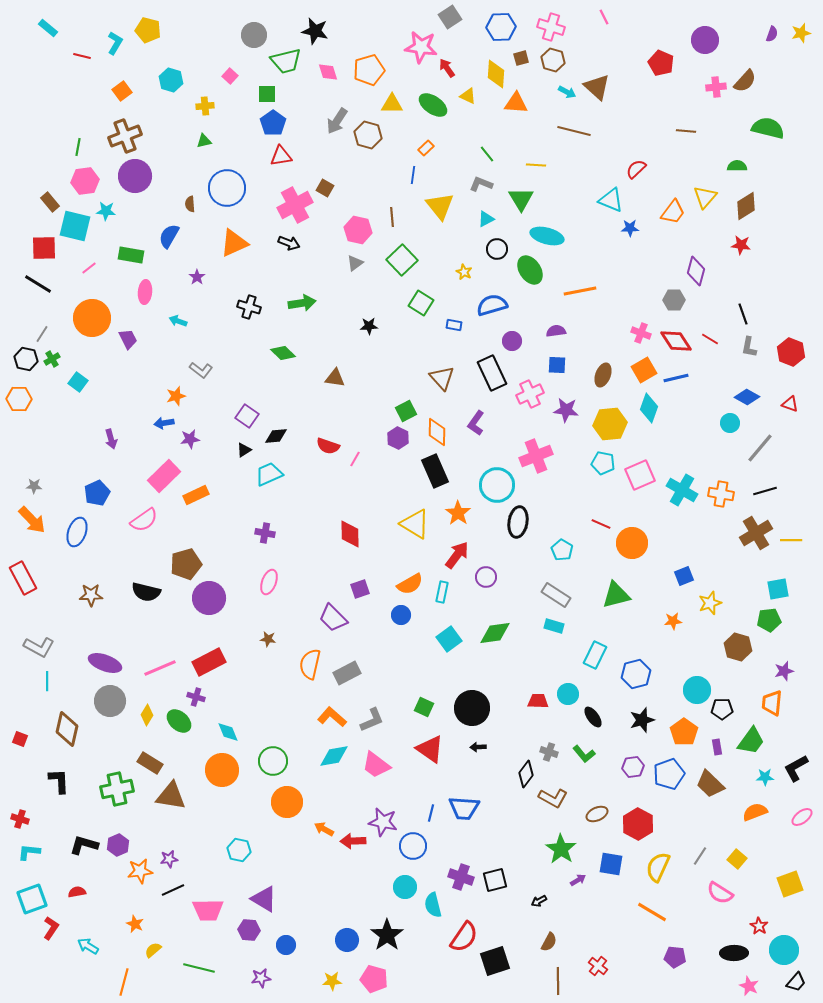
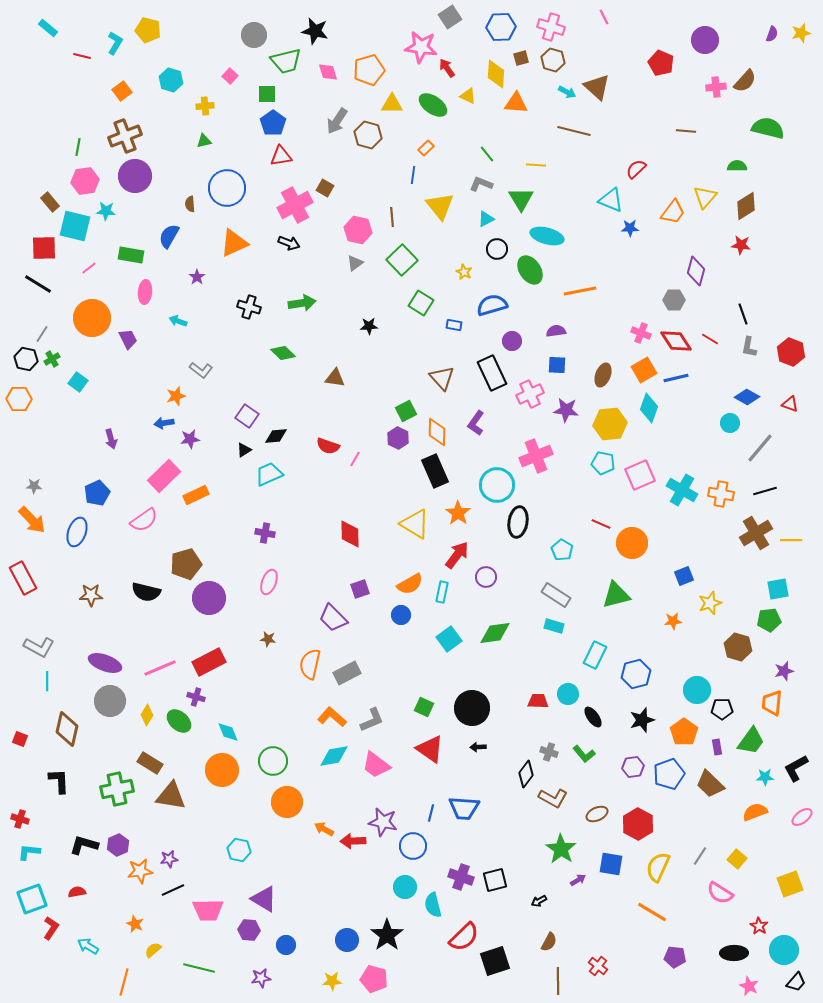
red semicircle at (464, 937): rotated 12 degrees clockwise
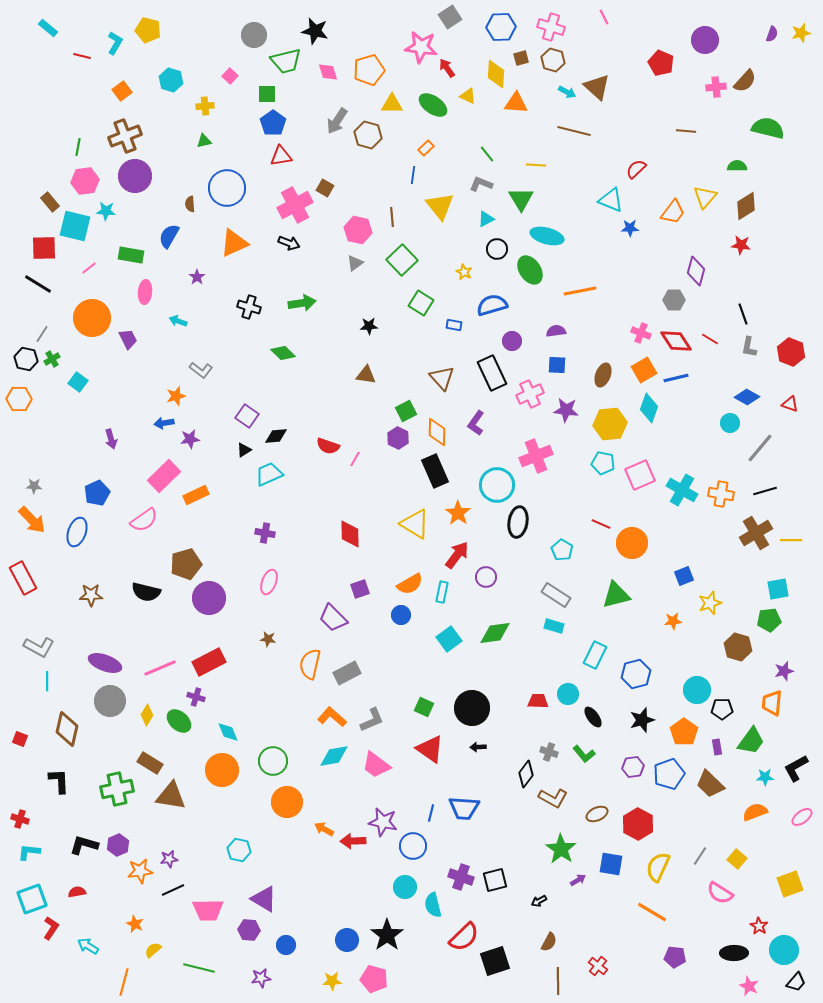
brown triangle at (335, 378): moved 31 px right, 3 px up
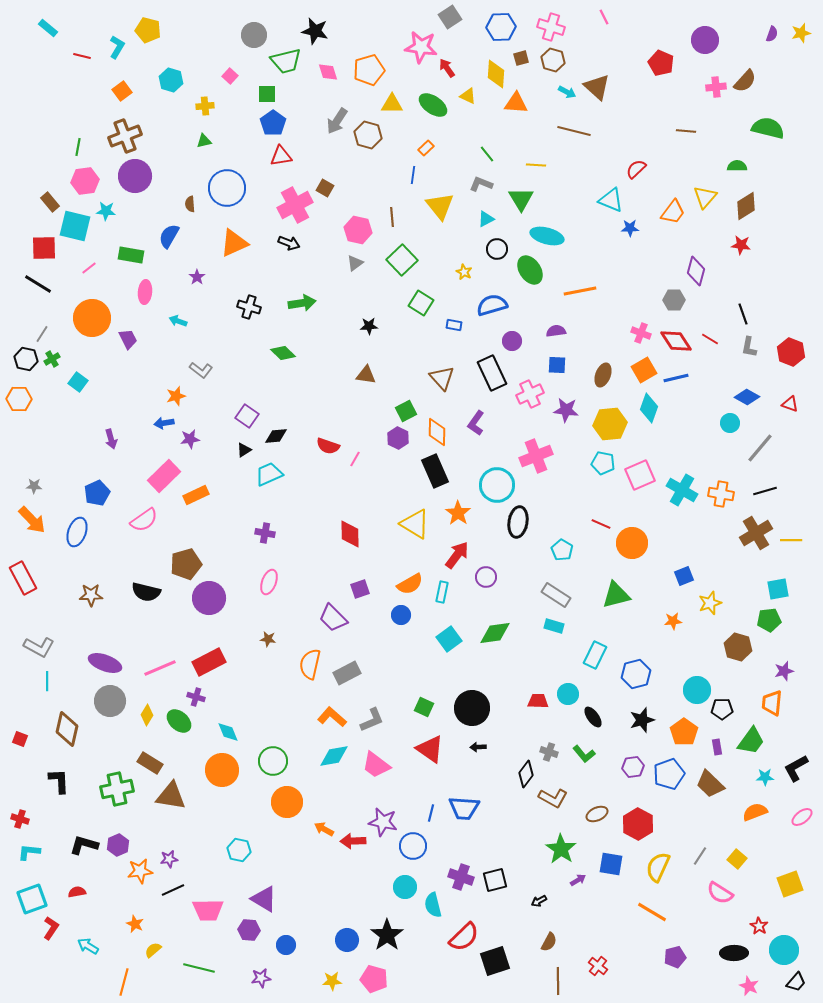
cyan L-shape at (115, 43): moved 2 px right, 4 px down
purple pentagon at (675, 957): rotated 20 degrees counterclockwise
